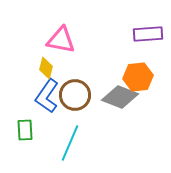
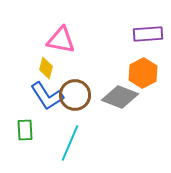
orange hexagon: moved 5 px right, 4 px up; rotated 20 degrees counterclockwise
blue L-shape: rotated 68 degrees counterclockwise
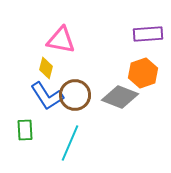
orange hexagon: rotated 8 degrees clockwise
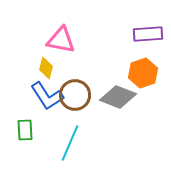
gray diamond: moved 2 px left
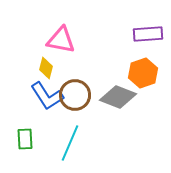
green rectangle: moved 9 px down
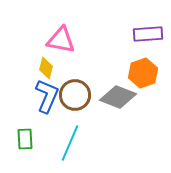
blue L-shape: rotated 124 degrees counterclockwise
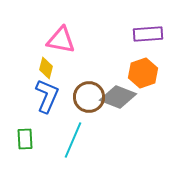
brown circle: moved 14 px right, 2 px down
cyan line: moved 3 px right, 3 px up
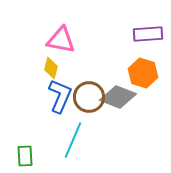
yellow diamond: moved 5 px right
orange hexagon: rotated 24 degrees counterclockwise
blue L-shape: moved 13 px right
green rectangle: moved 17 px down
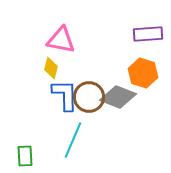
blue L-shape: moved 5 px right, 1 px up; rotated 24 degrees counterclockwise
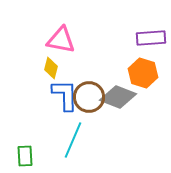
purple rectangle: moved 3 px right, 4 px down
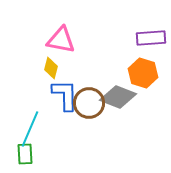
brown circle: moved 6 px down
cyan line: moved 43 px left, 11 px up
green rectangle: moved 2 px up
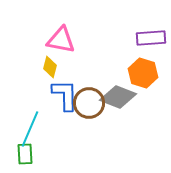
yellow diamond: moved 1 px left, 1 px up
